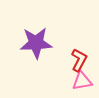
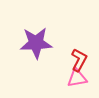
pink triangle: moved 5 px left, 3 px up
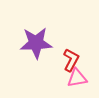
red L-shape: moved 8 px left
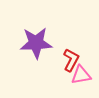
pink triangle: moved 4 px right, 3 px up
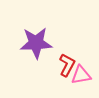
red L-shape: moved 4 px left, 5 px down
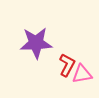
pink triangle: moved 1 px right, 1 px up
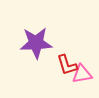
red L-shape: rotated 135 degrees clockwise
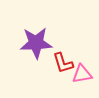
red L-shape: moved 4 px left, 2 px up
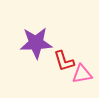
red L-shape: moved 1 px right, 2 px up
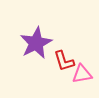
purple star: rotated 24 degrees counterclockwise
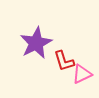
pink triangle: rotated 15 degrees counterclockwise
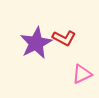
red L-shape: moved 23 px up; rotated 45 degrees counterclockwise
